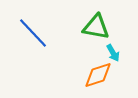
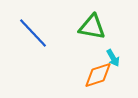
green triangle: moved 4 px left
cyan arrow: moved 5 px down
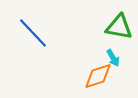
green triangle: moved 27 px right
orange diamond: moved 1 px down
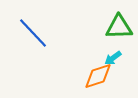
green triangle: rotated 12 degrees counterclockwise
cyan arrow: rotated 84 degrees clockwise
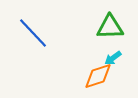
green triangle: moved 9 px left
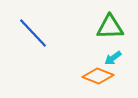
orange diamond: rotated 40 degrees clockwise
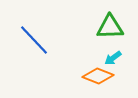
blue line: moved 1 px right, 7 px down
